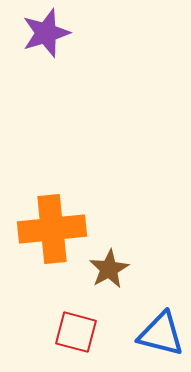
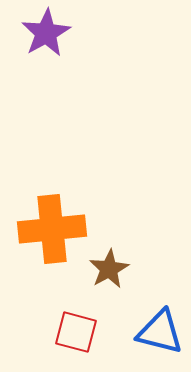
purple star: rotated 12 degrees counterclockwise
blue triangle: moved 1 px left, 2 px up
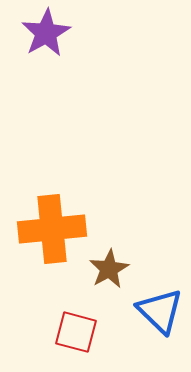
blue triangle: moved 21 px up; rotated 30 degrees clockwise
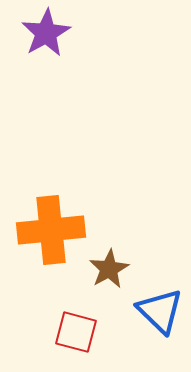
orange cross: moved 1 px left, 1 px down
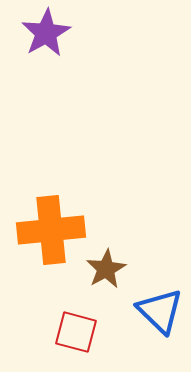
brown star: moved 3 px left
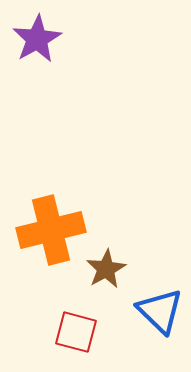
purple star: moved 9 px left, 6 px down
orange cross: rotated 8 degrees counterclockwise
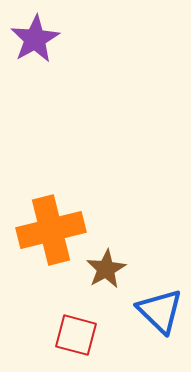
purple star: moved 2 px left
red square: moved 3 px down
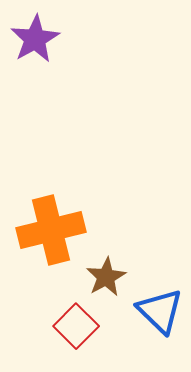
brown star: moved 8 px down
red square: moved 9 px up; rotated 30 degrees clockwise
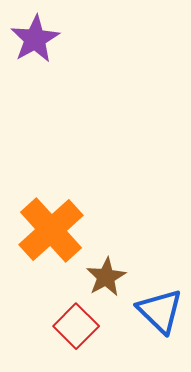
orange cross: rotated 28 degrees counterclockwise
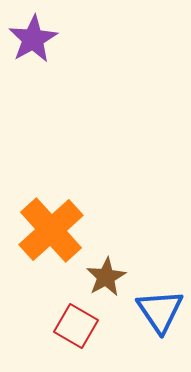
purple star: moved 2 px left
blue triangle: rotated 12 degrees clockwise
red square: rotated 15 degrees counterclockwise
